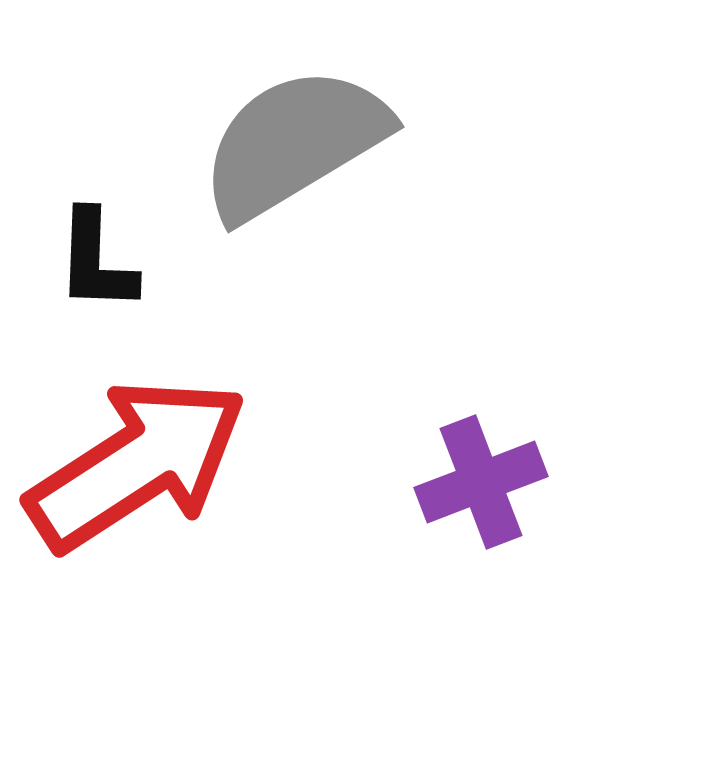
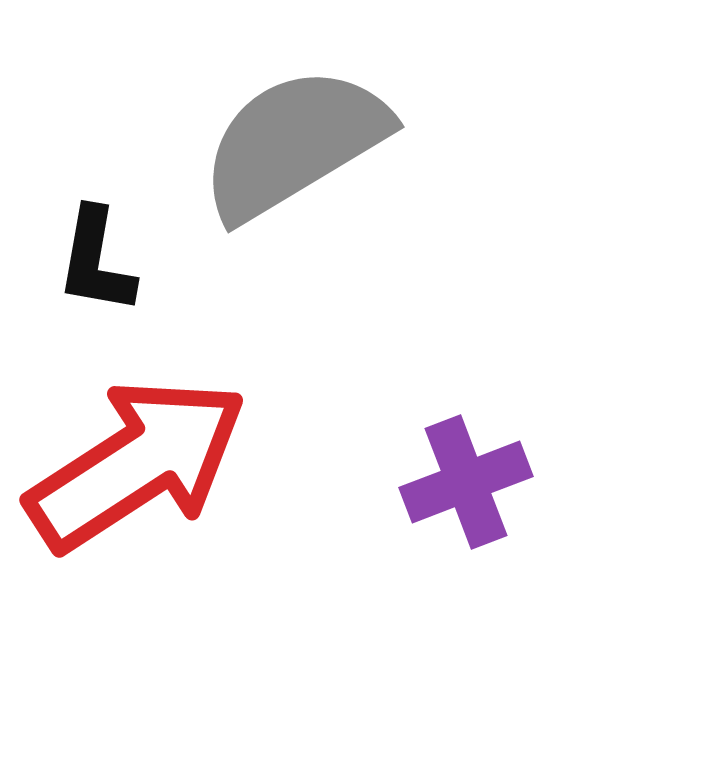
black L-shape: rotated 8 degrees clockwise
purple cross: moved 15 px left
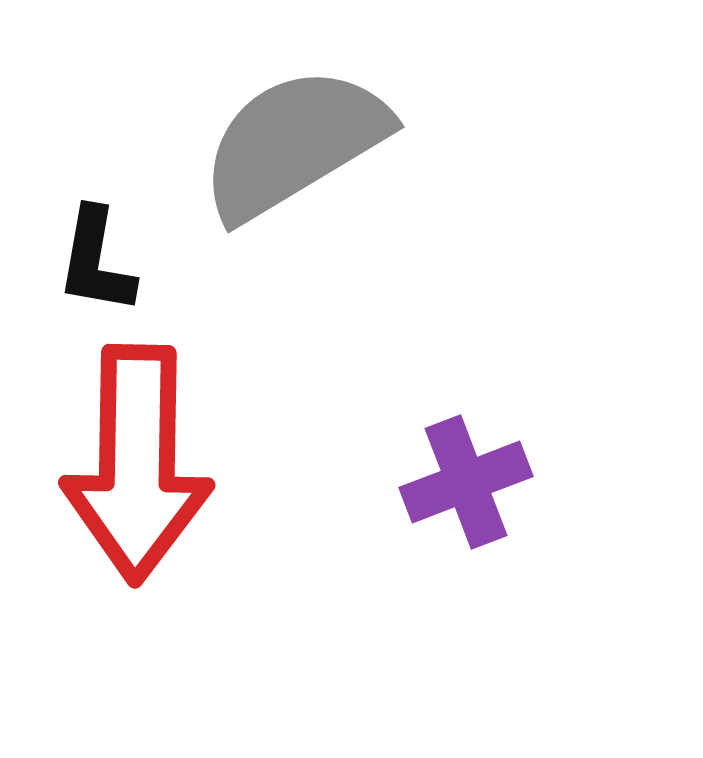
red arrow: rotated 124 degrees clockwise
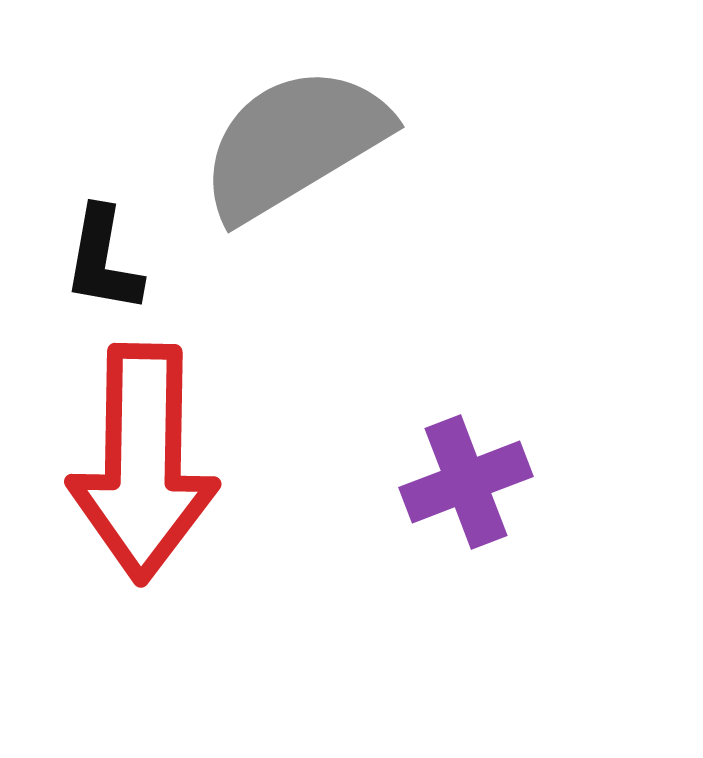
black L-shape: moved 7 px right, 1 px up
red arrow: moved 6 px right, 1 px up
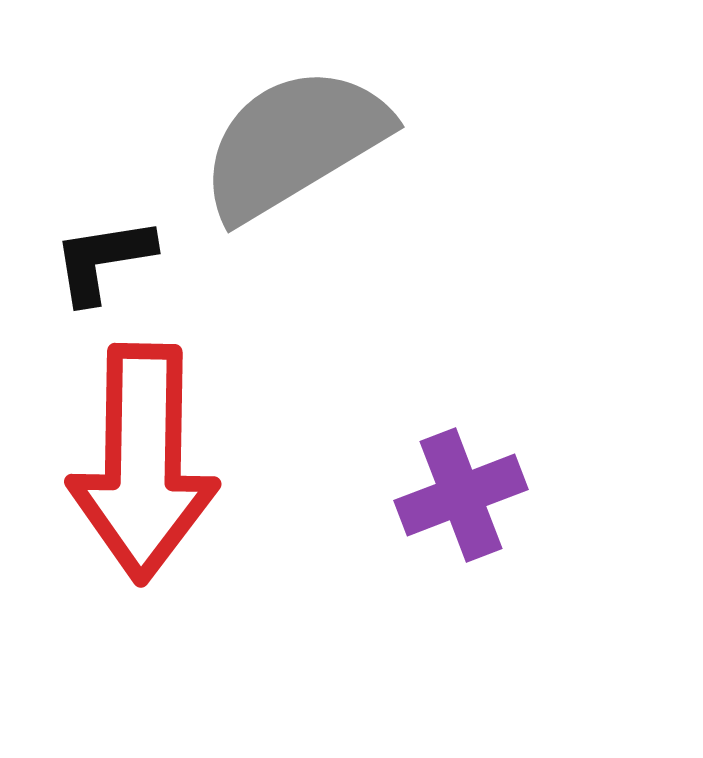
black L-shape: rotated 71 degrees clockwise
purple cross: moved 5 px left, 13 px down
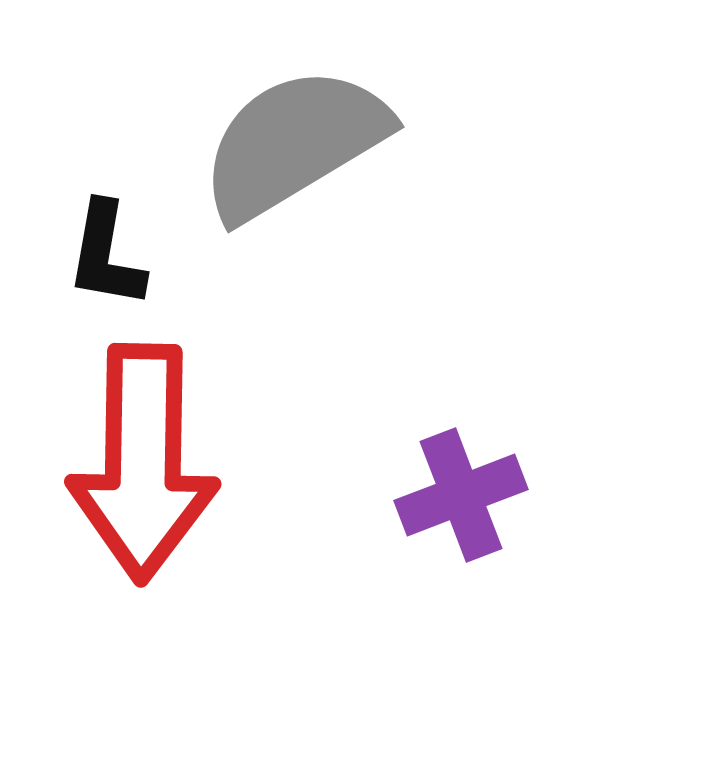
black L-shape: moved 3 px right, 5 px up; rotated 71 degrees counterclockwise
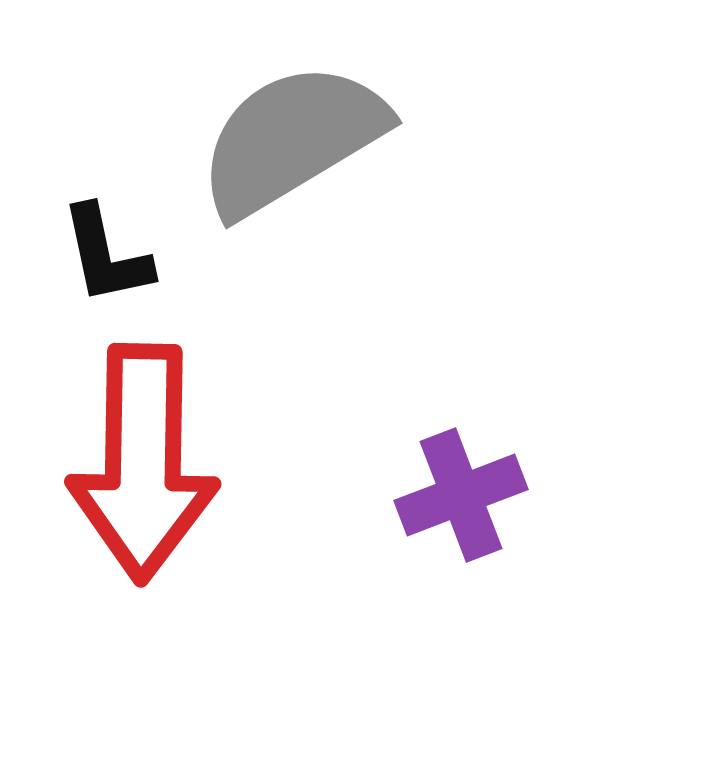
gray semicircle: moved 2 px left, 4 px up
black L-shape: rotated 22 degrees counterclockwise
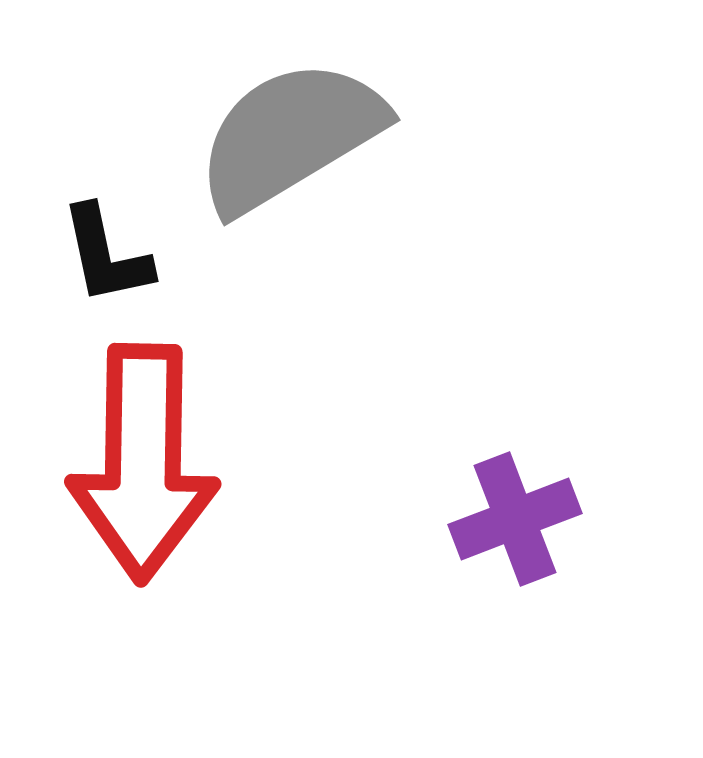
gray semicircle: moved 2 px left, 3 px up
purple cross: moved 54 px right, 24 px down
